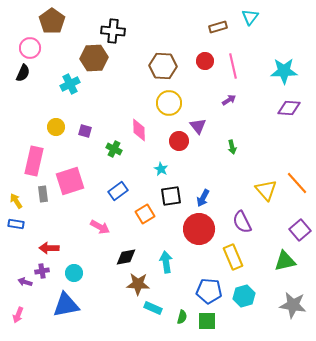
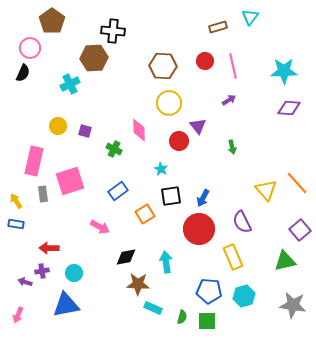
yellow circle at (56, 127): moved 2 px right, 1 px up
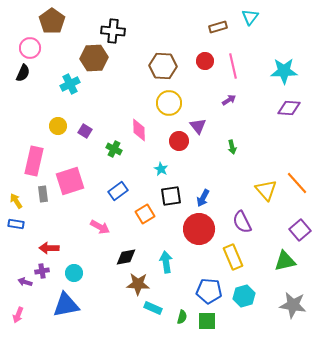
purple square at (85, 131): rotated 16 degrees clockwise
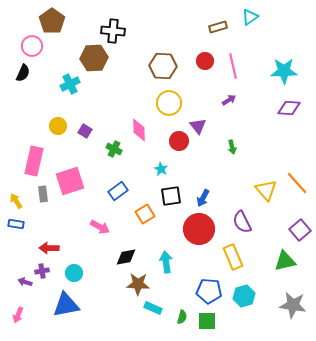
cyan triangle at (250, 17): rotated 18 degrees clockwise
pink circle at (30, 48): moved 2 px right, 2 px up
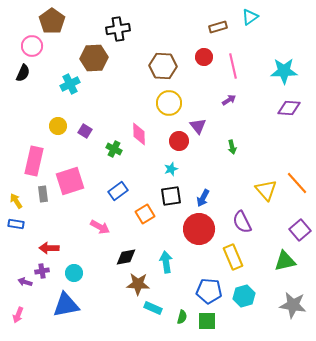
black cross at (113, 31): moved 5 px right, 2 px up; rotated 15 degrees counterclockwise
red circle at (205, 61): moved 1 px left, 4 px up
pink diamond at (139, 130): moved 4 px down
cyan star at (161, 169): moved 10 px right; rotated 24 degrees clockwise
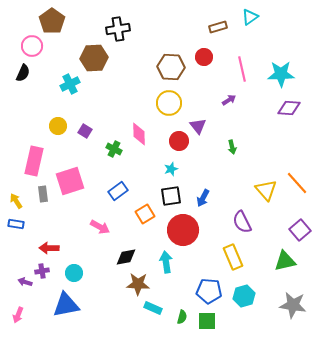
brown hexagon at (163, 66): moved 8 px right, 1 px down
pink line at (233, 66): moved 9 px right, 3 px down
cyan star at (284, 71): moved 3 px left, 3 px down
red circle at (199, 229): moved 16 px left, 1 px down
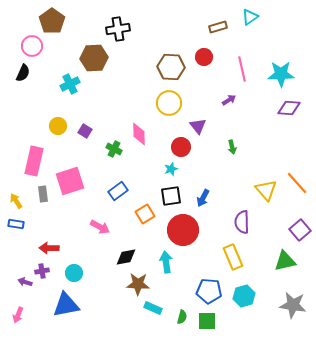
red circle at (179, 141): moved 2 px right, 6 px down
purple semicircle at (242, 222): rotated 25 degrees clockwise
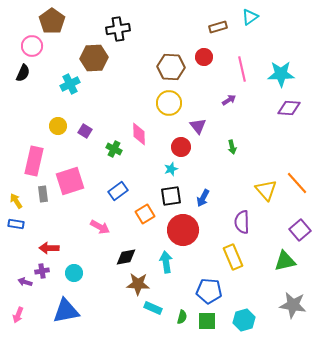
cyan hexagon at (244, 296): moved 24 px down
blue triangle at (66, 305): moved 6 px down
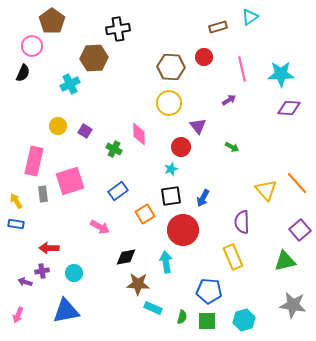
green arrow at (232, 147): rotated 48 degrees counterclockwise
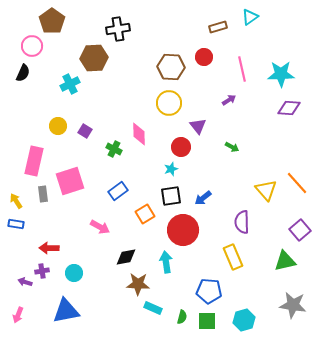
blue arrow at (203, 198): rotated 24 degrees clockwise
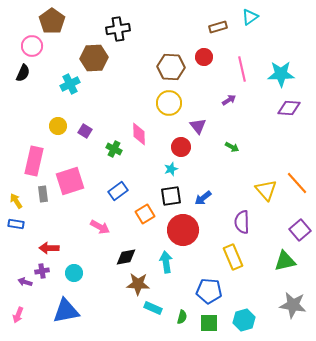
green square at (207, 321): moved 2 px right, 2 px down
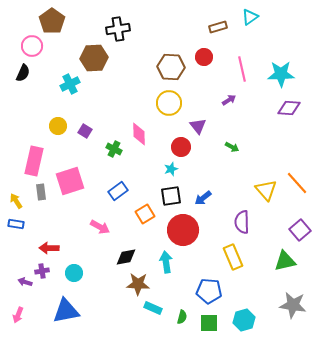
gray rectangle at (43, 194): moved 2 px left, 2 px up
